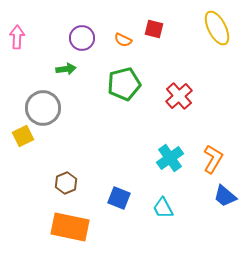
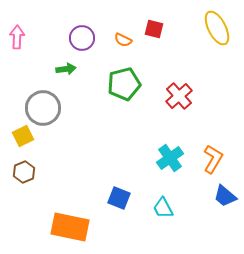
brown hexagon: moved 42 px left, 11 px up
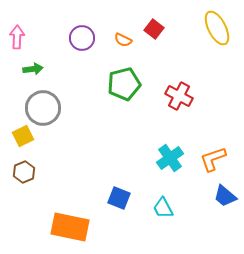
red square: rotated 24 degrees clockwise
green arrow: moved 33 px left
red cross: rotated 20 degrees counterclockwise
orange L-shape: rotated 140 degrees counterclockwise
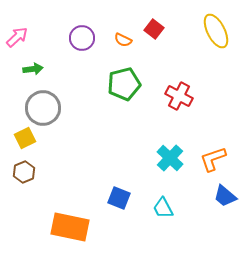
yellow ellipse: moved 1 px left, 3 px down
pink arrow: rotated 45 degrees clockwise
yellow square: moved 2 px right, 2 px down
cyan cross: rotated 12 degrees counterclockwise
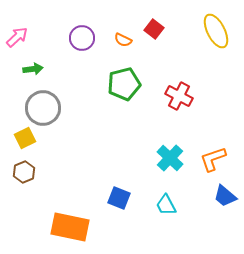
cyan trapezoid: moved 3 px right, 3 px up
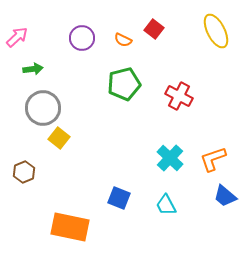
yellow square: moved 34 px right; rotated 25 degrees counterclockwise
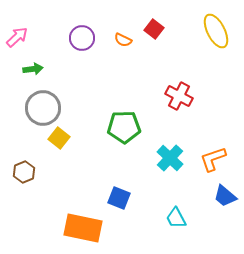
green pentagon: moved 43 px down; rotated 12 degrees clockwise
cyan trapezoid: moved 10 px right, 13 px down
orange rectangle: moved 13 px right, 1 px down
